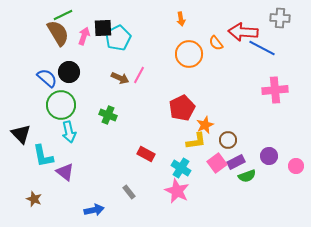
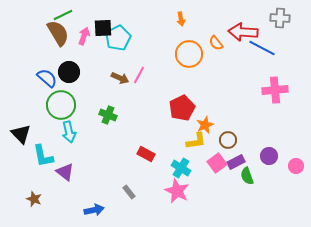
green semicircle: rotated 90 degrees clockwise
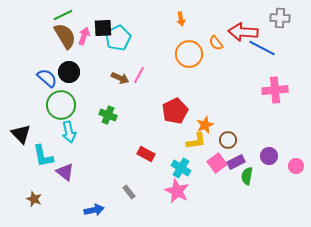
brown semicircle: moved 7 px right, 3 px down
red pentagon: moved 7 px left, 3 px down
green semicircle: rotated 30 degrees clockwise
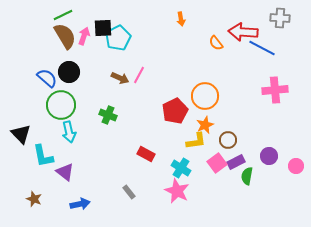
orange circle: moved 16 px right, 42 px down
blue arrow: moved 14 px left, 6 px up
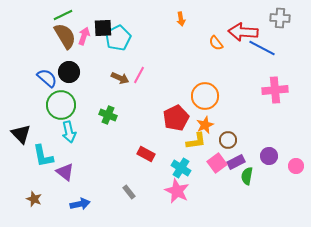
red pentagon: moved 1 px right, 7 px down
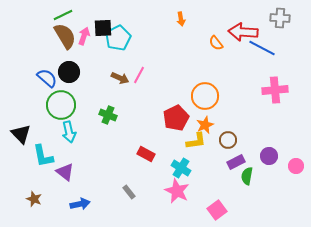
pink square: moved 47 px down
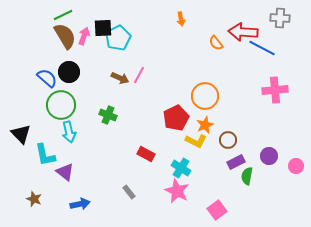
yellow L-shape: rotated 35 degrees clockwise
cyan L-shape: moved 2 px right, 1 px up
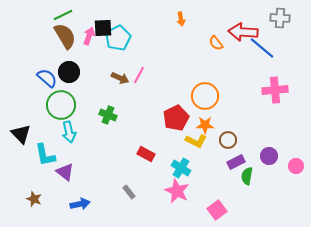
pink arrow: moved 5 px right
blue line: rotated 12 degrees clockwise
orange star: rotated 24 degrees clockwise
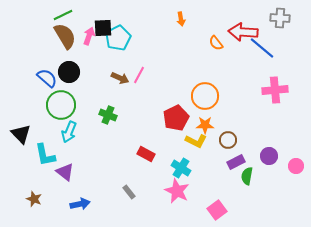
cyan arrow: rotated 35 degrees clockwise
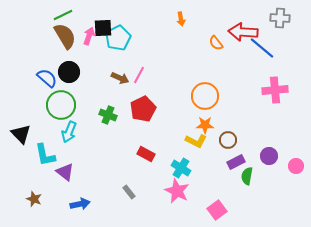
red pentagon: moved 33 px left, 9 px up
